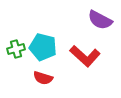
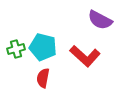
red semicircle: rotated 84 degrees clockwise
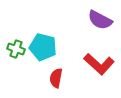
green cross: rotated 36 degrees clockwise
red L-shape: moved 14 px right, 8 px down
red semicircle: moved 13 px right
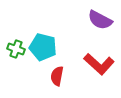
red semicircle: moved 1 px right, 2 px up
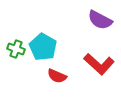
cyan pentagon: rotated 16 degrees clockwise
red semicircle: rotated 78 degrees counterclockwise
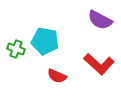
cyan pentagon: moved 2 px right, 6 px up; rotated 20 degrees counterclockwise
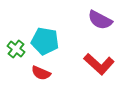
green cross: rotated 18 degrees clockwise
red semicircle: moved 16 px left, 3 px up
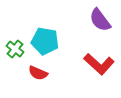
purple semicircle: rotated 25 degrees clockwise
green cross: moved 1 px left
red semicircle: moved 3 px left
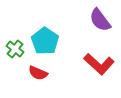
cyan pentagon: rotated 24 degrees clockwise
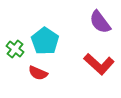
purple semicircle: moved 2 px down
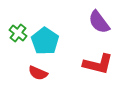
purple semicircle: moved 1 px left
green cross: moved 3 px right, 16 px up
red L-shape: moved 1 px left; rotated 28 degrees counterclockwise
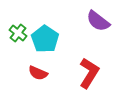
purple semicircle: moved 1 px left, 1 px up; rotated 15 degrees counterclockwise
cyan pentagon: moved 2 px up
red L-shape: moved 9 px left, 9 px down; rotated 72 degrees counterclockwise
